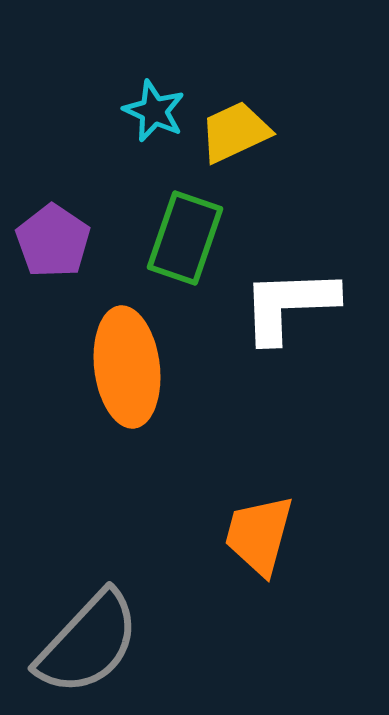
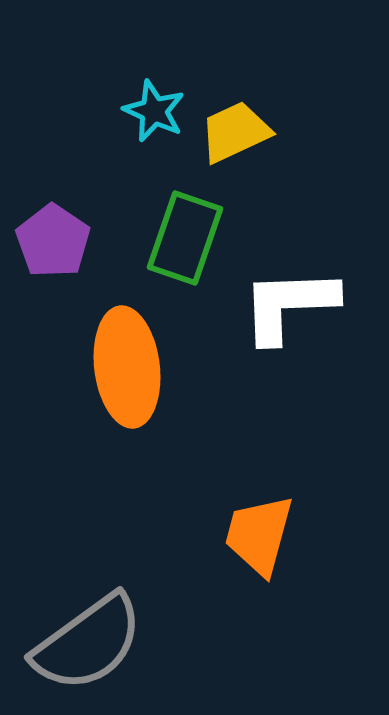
gray semicircle: rotated 11 degrees clockwise
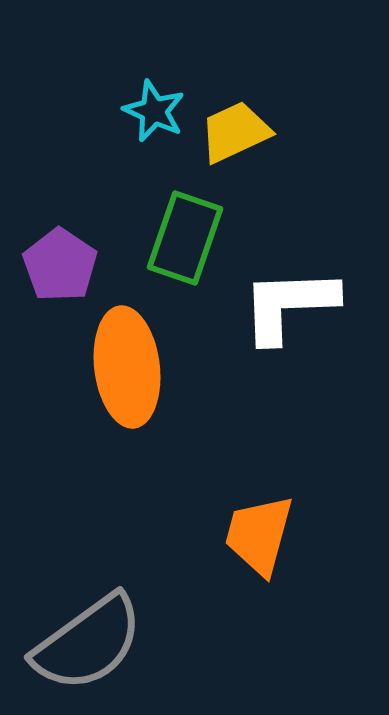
purple pentagon: moved 7 px right, 24 px down
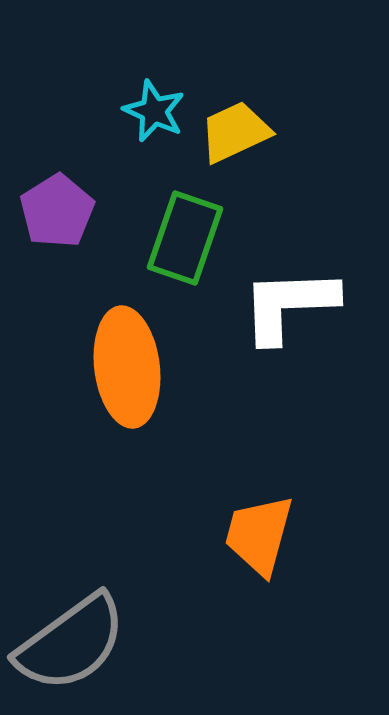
purple pentagon: moved 3 px left, 54 px up; rotated 6 degrees clockwise
gray semicircle: moved 17 px left
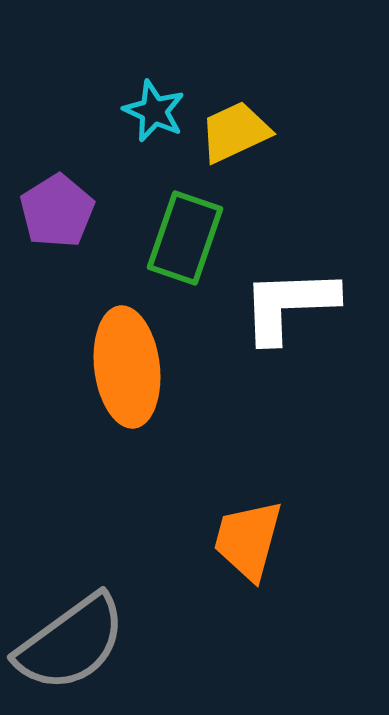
orange trapezoid: moved 11 px left, 5 px down
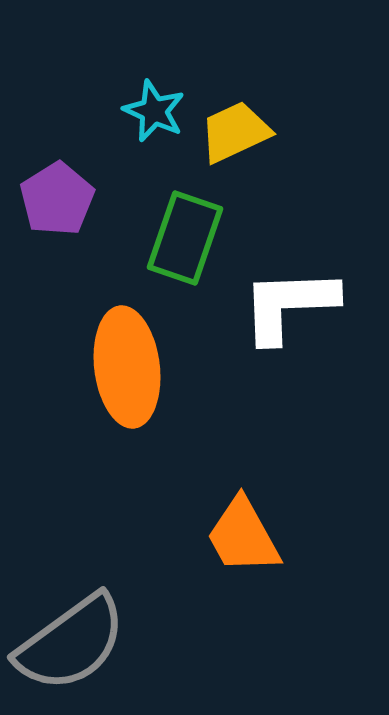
purple pentagon: moved 12 px up
orange trapezoid: moved 5 px left, 4 px up; rotated 44 degrees counterclockwise
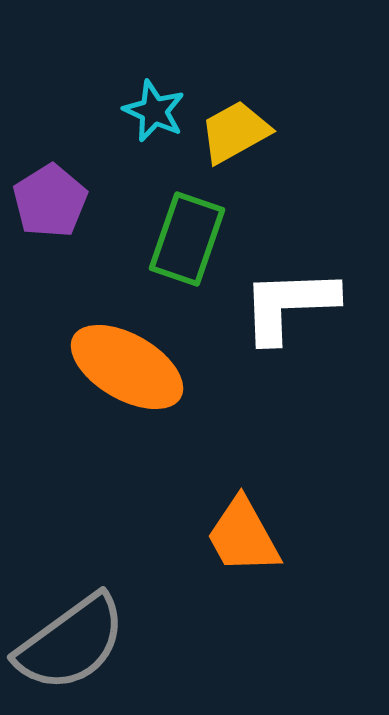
yellow trapezoid: rotated 4 degrees counterclockwise
purple pentagon: moved 7 px left, 2 px down
green rectangle: moved 2 px right, 1 px down
orange ellipse: rotated 53 degrees counterclockwise
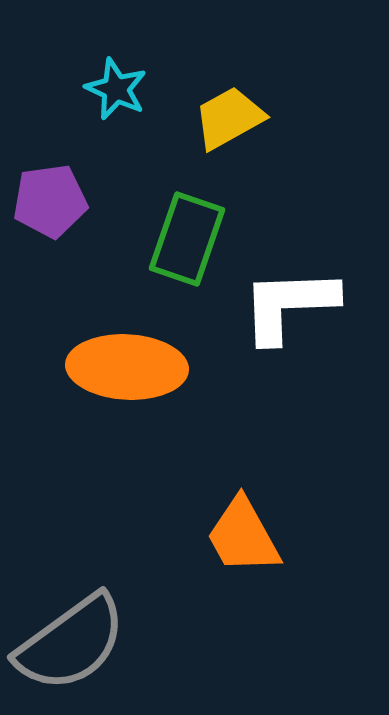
cyan star: moved 38 px left, 22 px up
yellow trapezoid: moved 6 px left, 14 px up
purple pentagon: rotated 24 degrees clockwise
orange ellipse: rotated 27 degrees counterclockwise
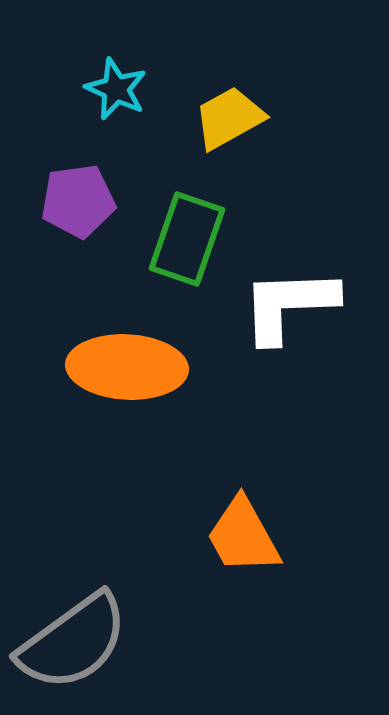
purple pentagon: moved 28 px right
gray semicircle: moved 2 px right, 1 px up
